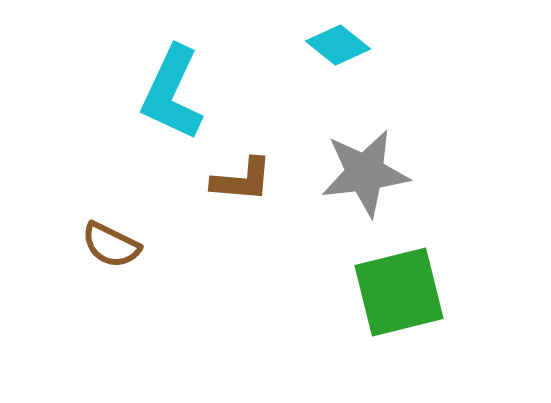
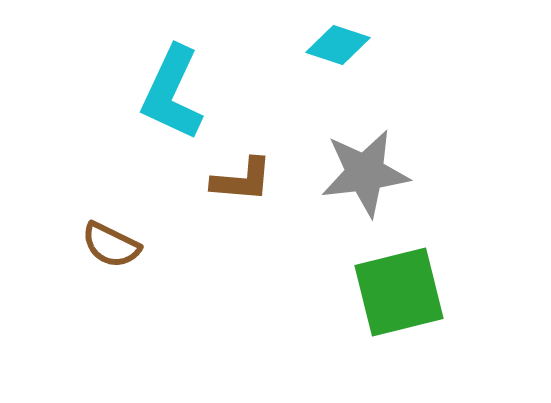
cyan diamond: rotated 20 degrees counterclockwise
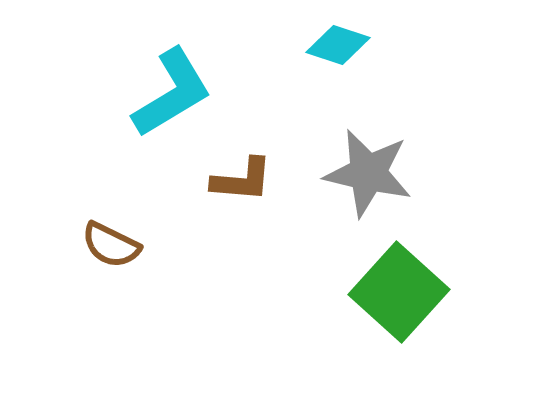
cyan L-shape: rotated 146 degrees counterclockwise
gray star: moved 3 px right; rotated 20 degrees clockwise
green square: rotated 34 degrees counterclockwise
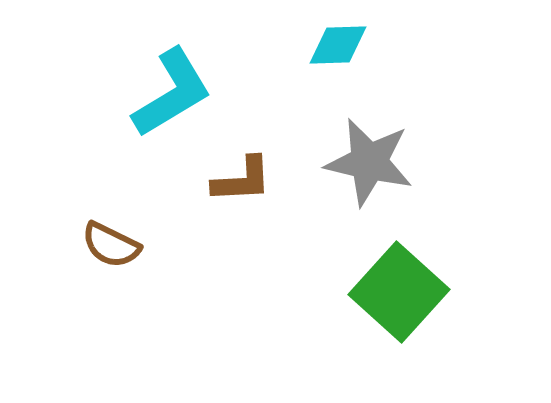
cyan diamond: rotated 20 degrees counterclockwise
gray star: moved 1 px right, 11 px up
brown L-shape: rotated 8 degrees counterclockwise
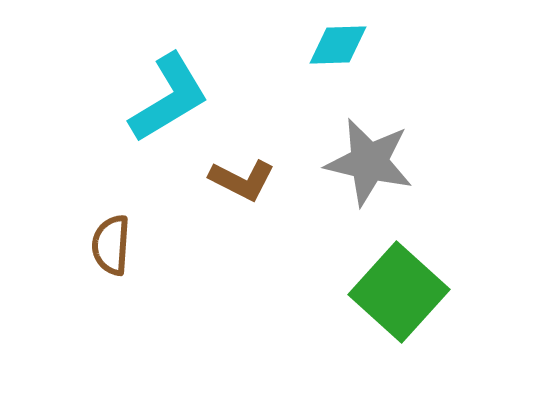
cyan L-shape: moved 3 px left, 5 px down
brown L-shape: rotated 30 degrees clockwise
brown semicircle: rotated 68 degrees clockwise
